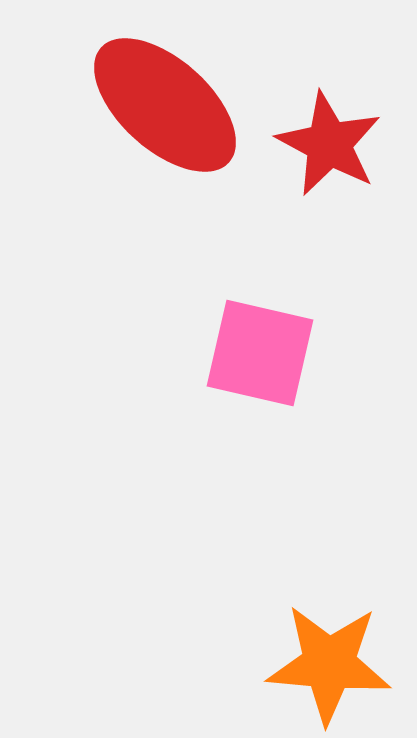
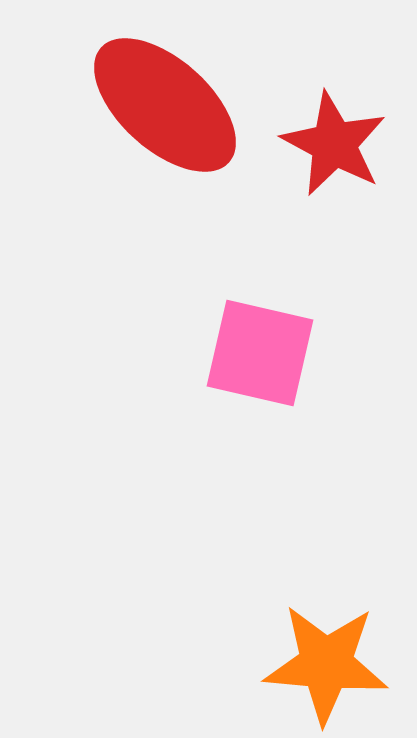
red star: moved 5 px right
orange star: moved 3 px left
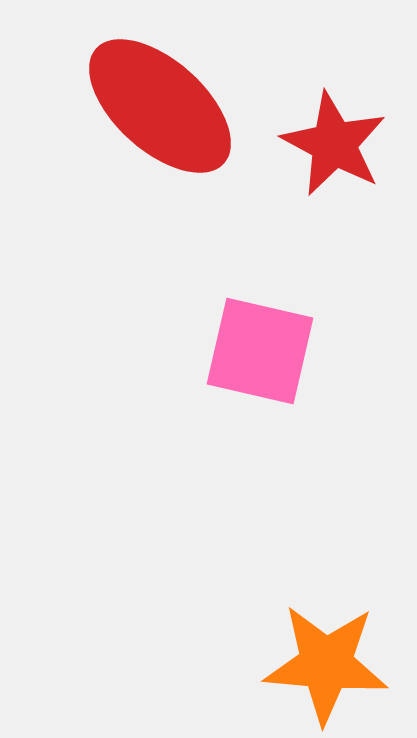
red ellipse: moved 5 px left, 1 px down
pink square: moved 2 px up
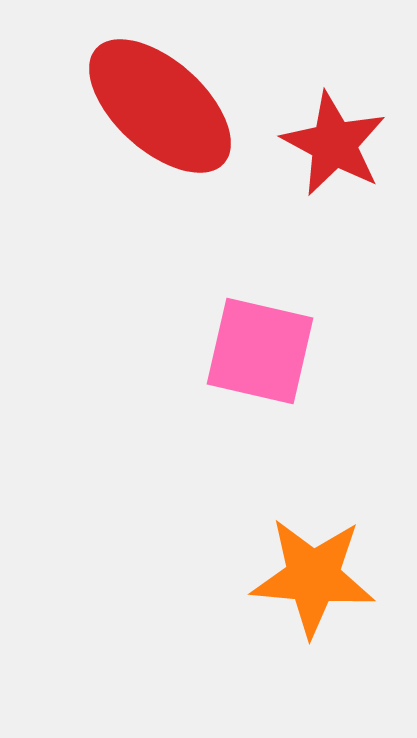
orange star: moved 13 px left, 87 px up
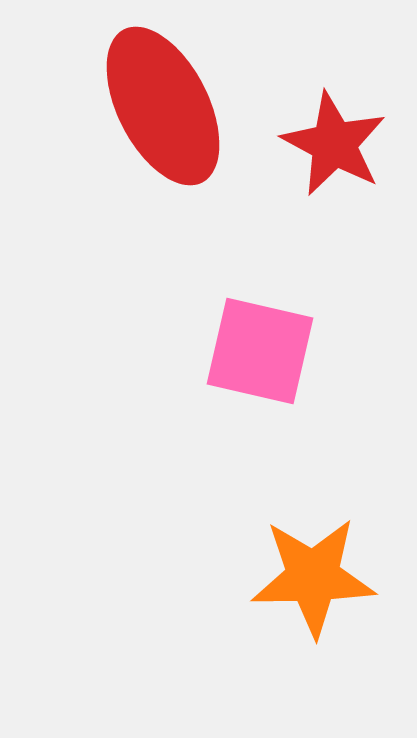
red ellipse: moved 3 px right; rotated 21 degrees clockwise
orange star: rotated 6 degrees counterclockwise
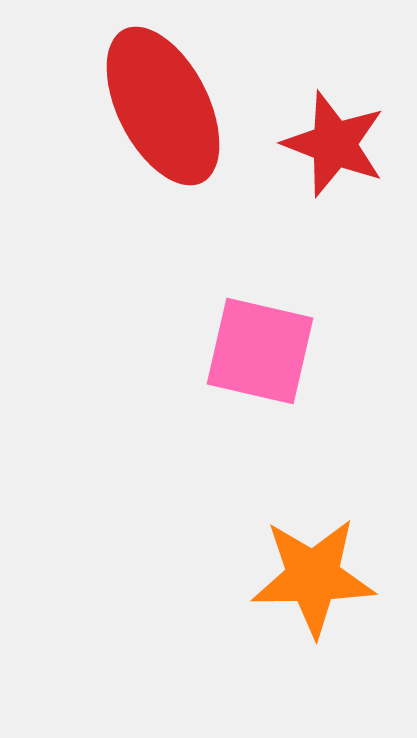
red star: rotated 7 degrees counterclockwise
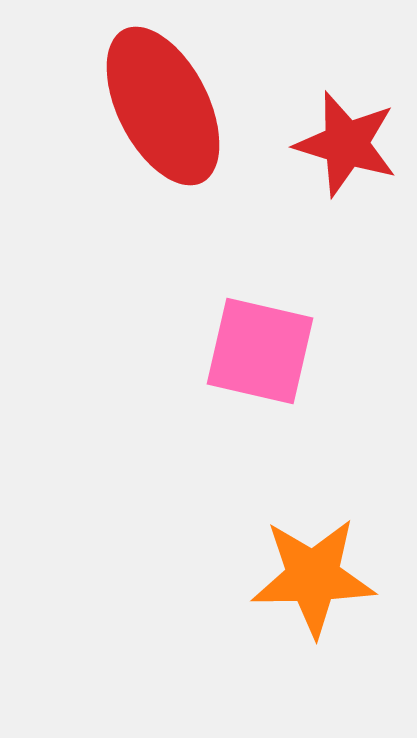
red star: moved 12 px right; rotated 4 degrees counterclockwise
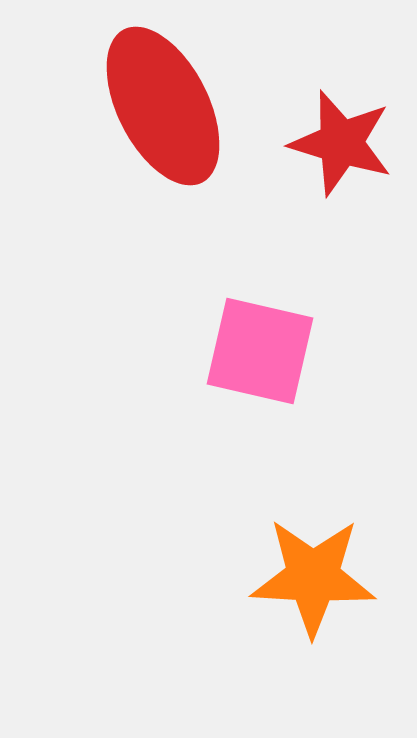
red star: moved 5 px left, 1 px up
orange star: rotated 4 degrees clockwise
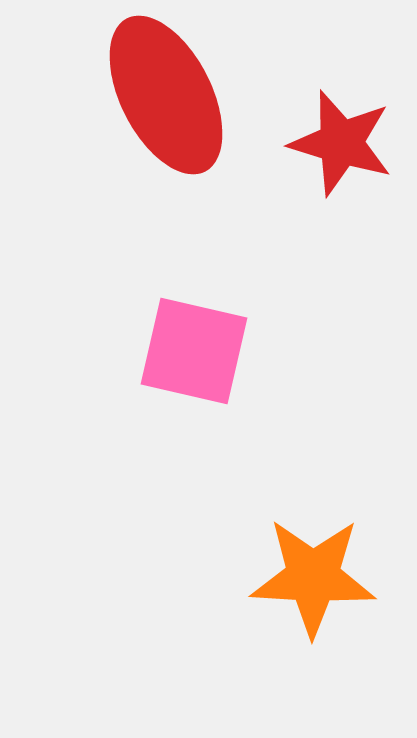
red ellipse: moved 3 px right, 11 px up
pink square: moved 66 px left
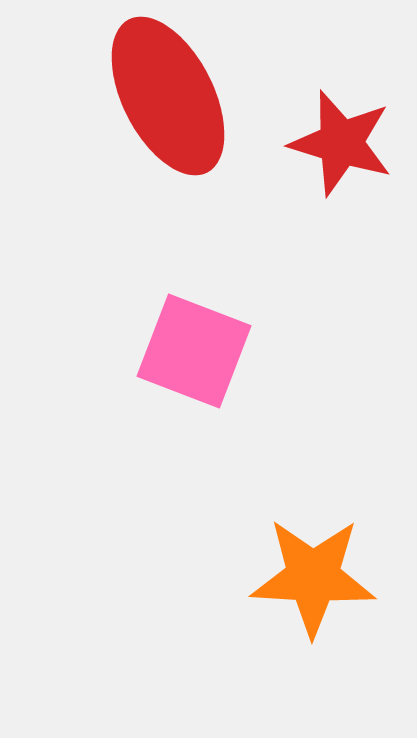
red ellipse: moved 2 px right, 1 px down
pink square: rotated 8 degrees clockwise
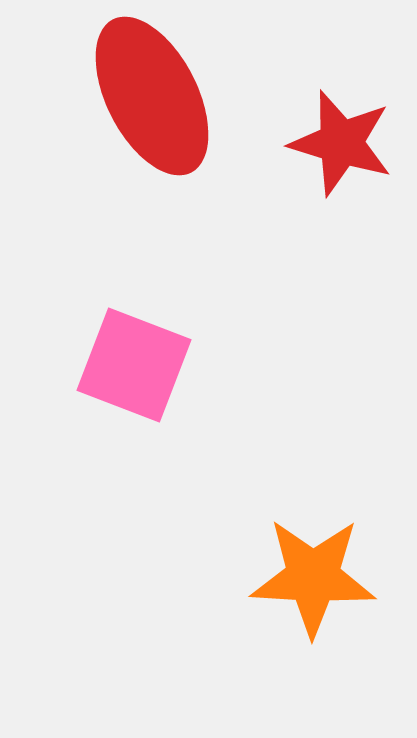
red ellipse: moved 16 px left
pink square: moved 60 px left, 14 px down
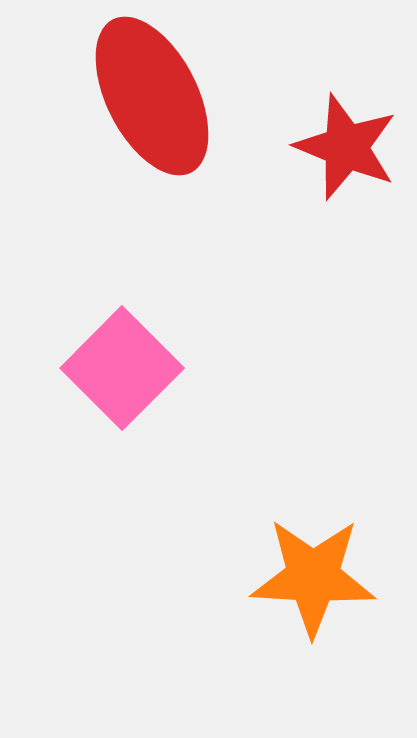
red star: moved 5 px right, 4 px down; rotated 5 degrees clockwise
pink square: moved 12 px left, 3 px down; rotated 24 degrees clockwise
